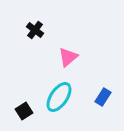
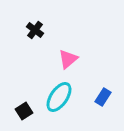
pink triangle: moved 2 px down
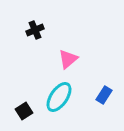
black cross: rotated 30 degrees clockwise
blue rectangle: moved 1 px right, 2 px up
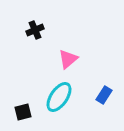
black square: moved 1 px left, 1 px down; rotated 18 degrees clockwise
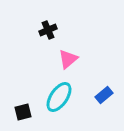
black cross: moved 13 px right
blue rectangle: rotated 18 degrees clockwise
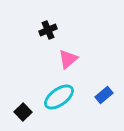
cyan ellipse: rotated 20 degrees clockwise
black square: rotated 30 degrees counterclockwise
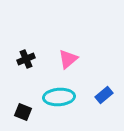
black cross: moved 22 px left, 29 px down
cyan ellipse: rotated 32 degrees clockwise
black square: rotated 24 degrees counterclockwise
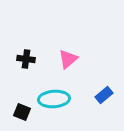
black cross: rotated 30 degrees clockwise
cyan ellipse: moved 5 px left, 2 px down
black square: moved 1 px left
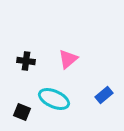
black cross: moved 2 px down
cyan ellipse: rotated 28 degrees clockwise
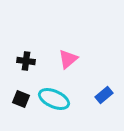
black square: moved 1 px left, 13 px up
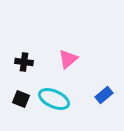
black cross: moved 2 px left, 1 px down
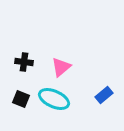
pink triangle: moved 7 px left, 8 px down
